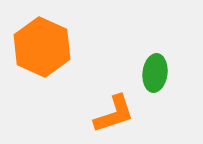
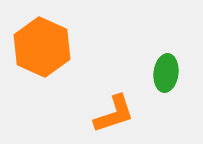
green ellipse: moved 11 px right
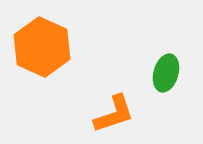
green ellipse: rotated 9 degrees clockwise
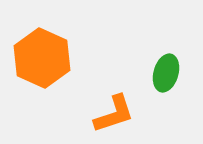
orange hexagon: moved 11 px down
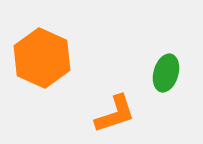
orange L-shape: moved 1 px right
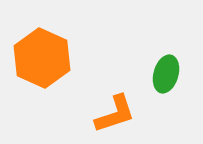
green ellipse: moved 1 px down
